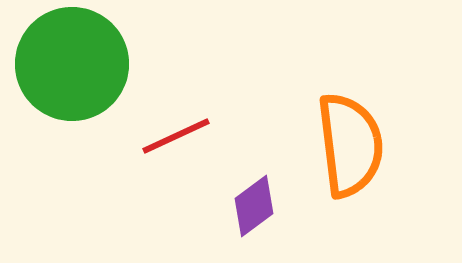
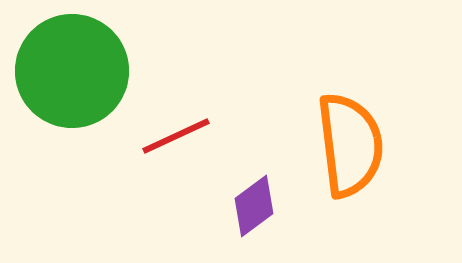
green circle: moved 7 px down
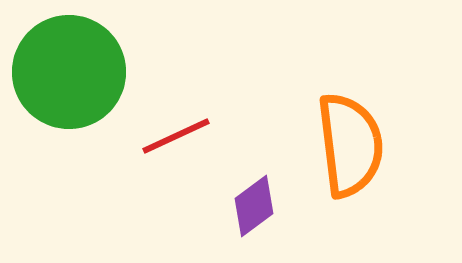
green circle: moved 3 px left, 1 px down
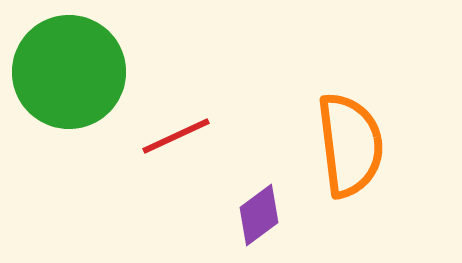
purple diamond: moved 5 px right, 9 px down
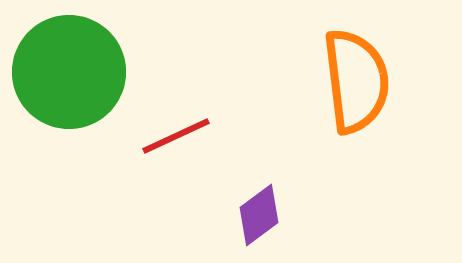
orange semicircle: moved 6 px right, 64 px up
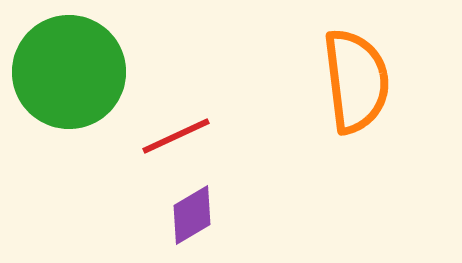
purple diamond: moved 67 px left; rotated 6 degrees clockwise
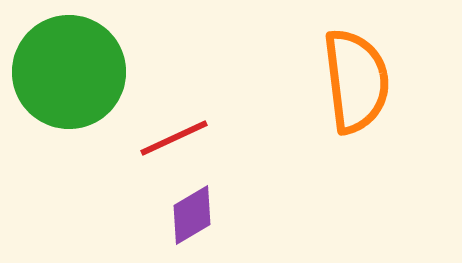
red line: moved 2 px left, 2 px down
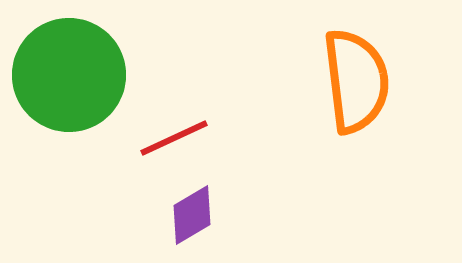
green circle: moved 3 px down
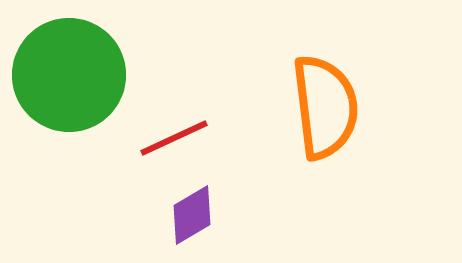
orange semicircle: moved 31 px left, 26 px down
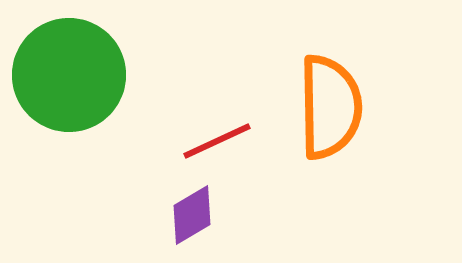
orange semicircle: moved 5 px right; rotated 6 degrees clockwise
red line: moved 43 px right, 3 px down
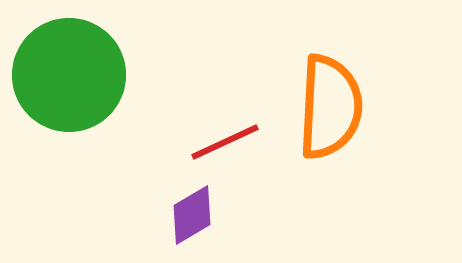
orange semicircle: rotated 4 degrees clockwise
red line: moved 8 px right, 1 px down
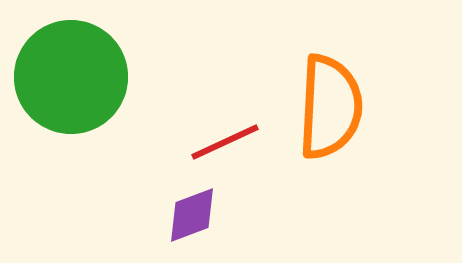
green circle: moved 2 px right, 2 px down
purple diamond: rotated 10 degrees clockwise
